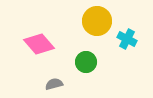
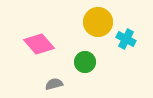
yellow circle: moved 1 px right, 1 px down
cyan cross: moved 1 px left
green circle: moved 1 px left
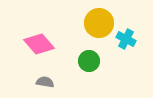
yellow circle: moved 1 px right, 1 px down
green circle: moved 4 px right, 1 px up
gray semicircle: moved 9 px left, 2 px up; rotated 24 degrees clockwise
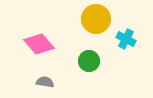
yellow circle: moved 3 px left, 4 px up
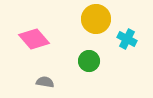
cyan cross: moved 1 px right
pink diamond: moved 5 px left, 5 px up
